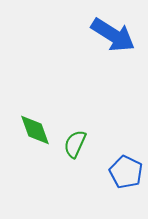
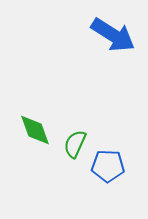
blue pentagon: moved 18 px left, 6 px up; rotated 24 degrees counterclockwise
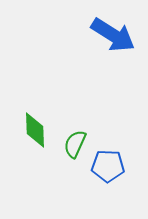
green diamond: rotated 18 degrees clockwise
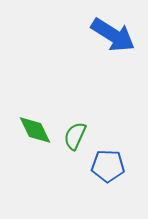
green diamond: rotated 24 degrees counterclockwise
green semicircle: moved 8 px up
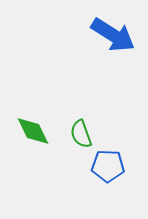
green diamond: moved 2 px left, 1 px down
green semicircle: moved 6 px right, 2 px up; rotated 44 degrees counterclockwise
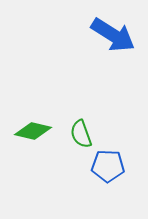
green diamond: rotated 51 degrees counterclockwise
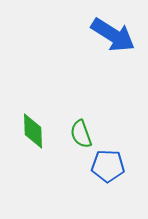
green diamond: rotated 75 degrees clockwise
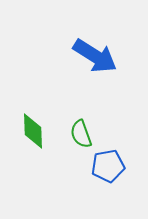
blue arrow: moved 18 px left, 21 px down
blue pentagon: rotated 12 degrees counterclockwise
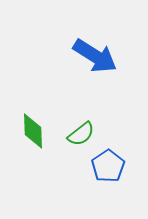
green semicircle: rotated 108 degrees counterclockwise
blue pentagon: rotated 24 degrees counterclockwise
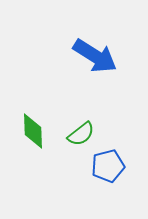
blue pentagon: rotated 20 degrees clockwise
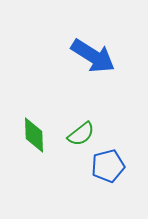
blue arrow: moved 2 px left
green diamond: moved 1 px right, 4 px down
